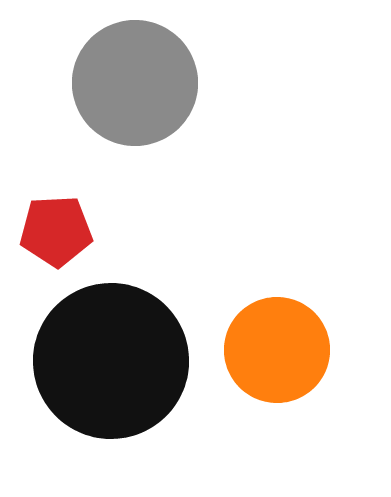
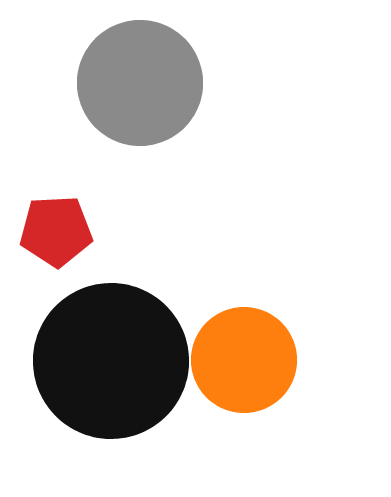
gray circle: moved 5 px right
orange circle: moved 33 px left, 10 px down
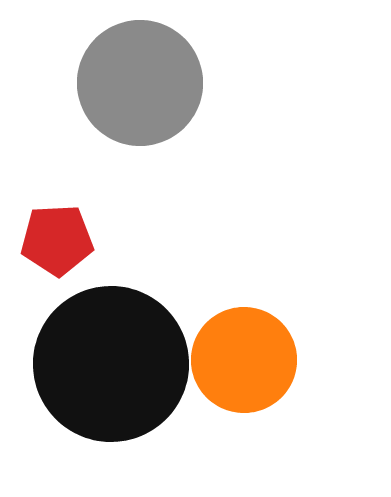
red pentagon: moved 1 px right, 9 px down
black circle: moved 3 px down
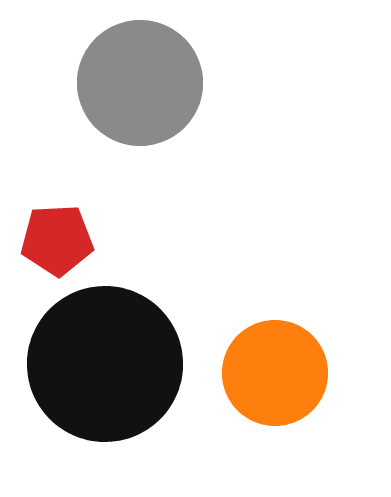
orange circle: moved 31 px right, 13 px down
black circle: moved 6 px left
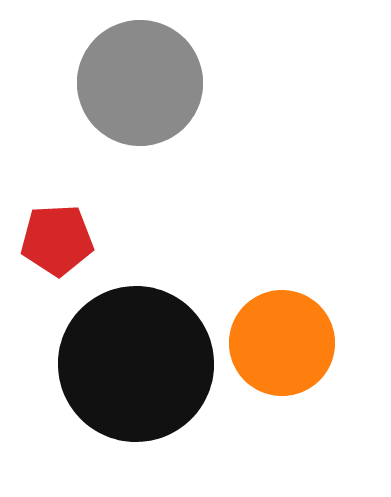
black circle: moved 31 px right
orange circle: moved 7 px right, 30 px up
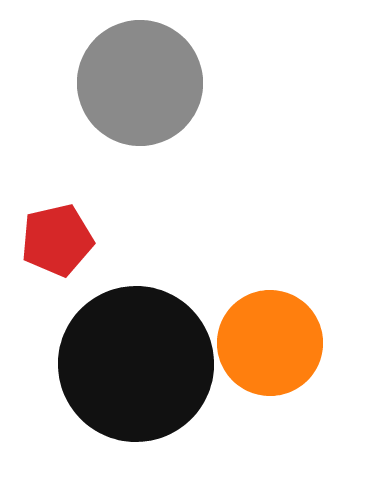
red pentagon: rotated 10 degrees counterclockwise
orange circle: moved 12 px left
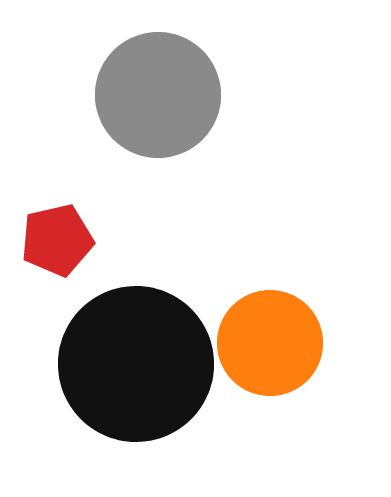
gray circle: moved 18 px right, 12 px down
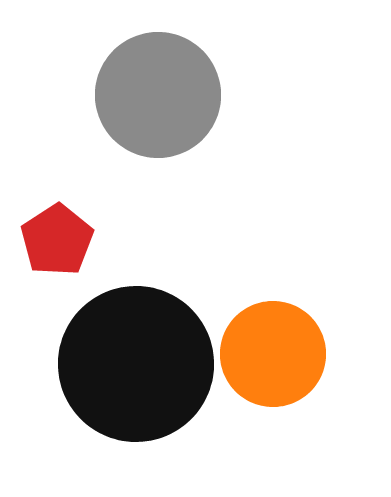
red pentagon: rotated 20 degrees counterclockwise
orange circle: moved 3 px right, 11 px down
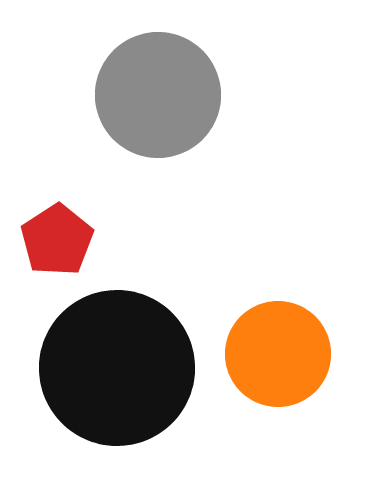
orange circle: moved 5 px right
black circle: moved 19 px left, 4 px down
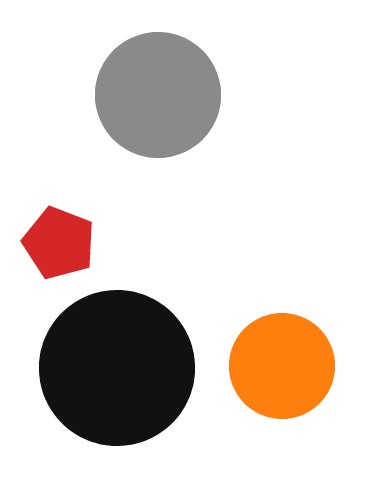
red pentagon: moved 2 px right, 3 px down; rotated 18 degrees counterclockwise
orange circle: moved 4 px right, 12 px down
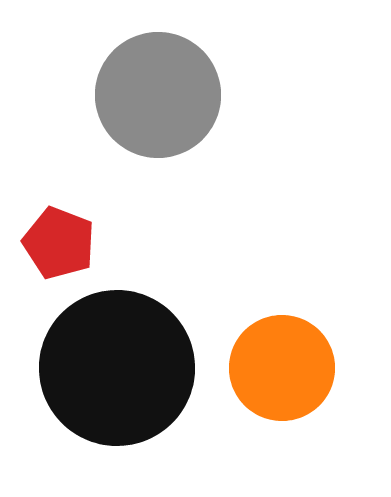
orange circle: moved 2 px down
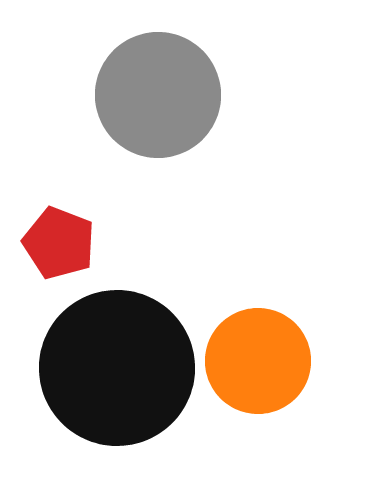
orange circle: moved 24 px left, 7 px up
